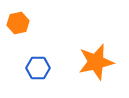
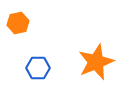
orange star: rotated 9 degrees counterclockwise
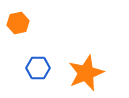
orange star: moved 10 px left, 11 px down
